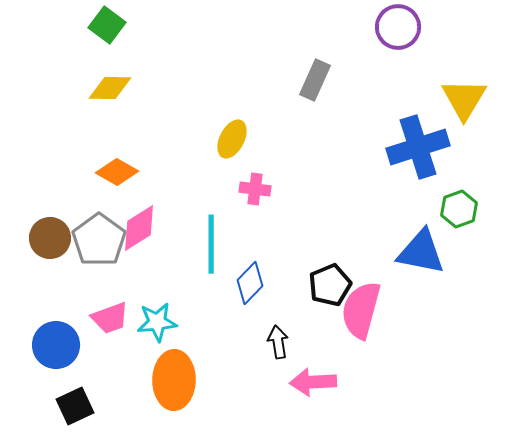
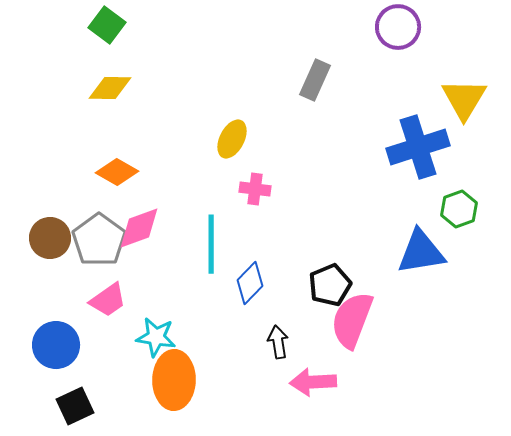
pink diamond: rotated 12 degrees clockwise
blue triangle: rotated 20 degrees counterclockwise
pink semicircle: moved 9 px left, 10 px down; rotated 6 degrees clockwise
pink trapezoid: moved 2 px left, 18 px up; rotated 15 degrees counterclockwise
cyan star: moved 1 px left, 15 px down; rotated 15 degrees clockwise
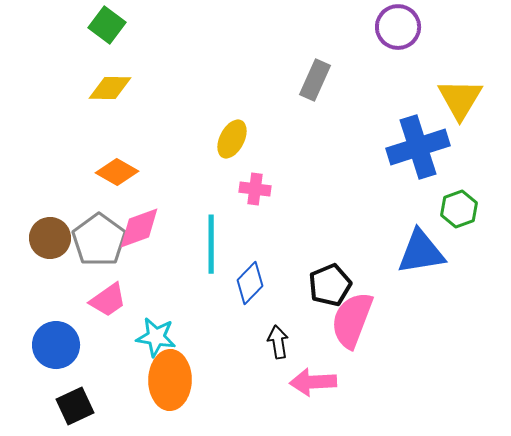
yellow triangle: moved 4 px left
orange ellipse: moved 4 px left
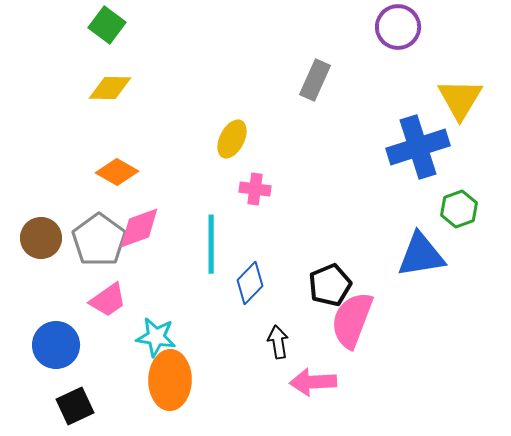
brown circle: moved 9 px left
blue triangle: moved 3 px down
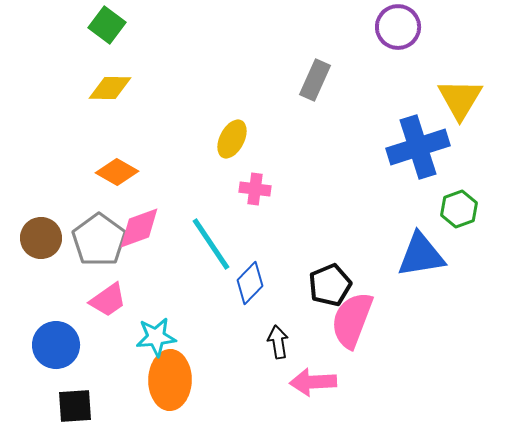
cyan line: rotated 34 degrees counterclockwise
cyan star: rotated 15 degrees counterclockwise
black square: rotated 21 degrees clockwise
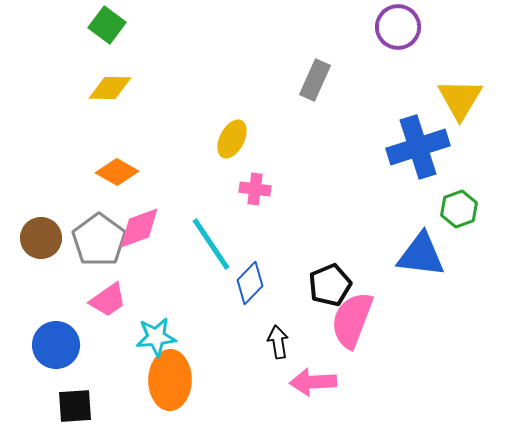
blue triangle: rotated 16 degrees clockwise
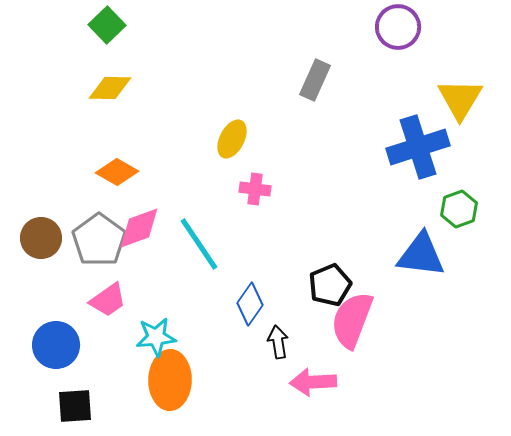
green square: rotated 9 degrees clockwise
cyan line: moved 12 px left
blue diamond: moved 21 px down; rotated 9 degrees counterclockwise
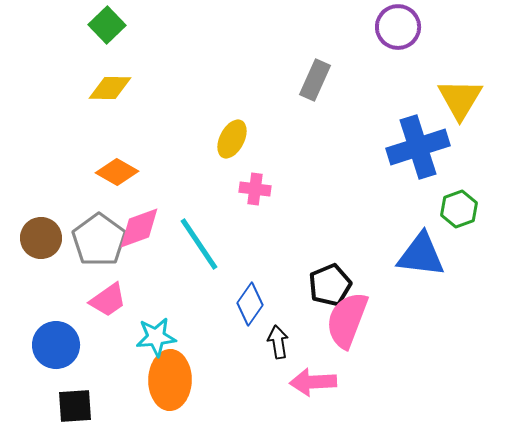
pink semicircle: moved 5 px left
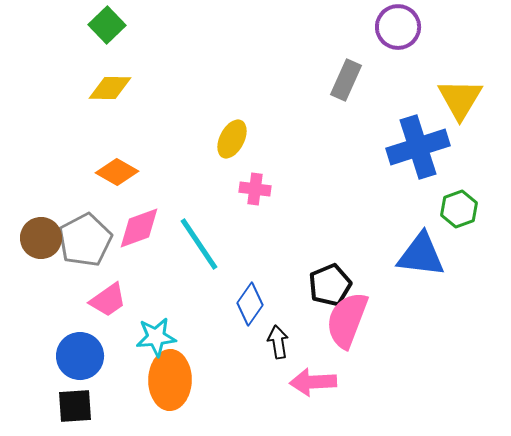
gray rectangle: moved 31 px right
gray pentagon: moved 14 px left; rotated 8 degrees clockwise
blue circle: moved 24 px right, 11 px down
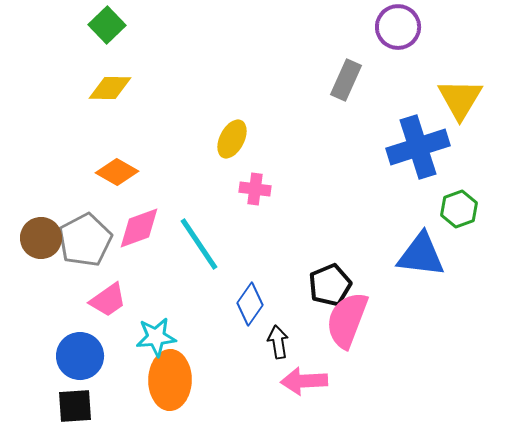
pink arrow: moved 9 px left, 1 px up
